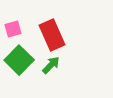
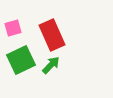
pink square: moved 1 px up
green square: moved 2 px right; rotated 20 degrees clockwise
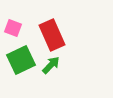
pink square: rotated 36 degrees clockwise
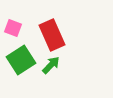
green square: rotated 8 degrees counterclockwise
